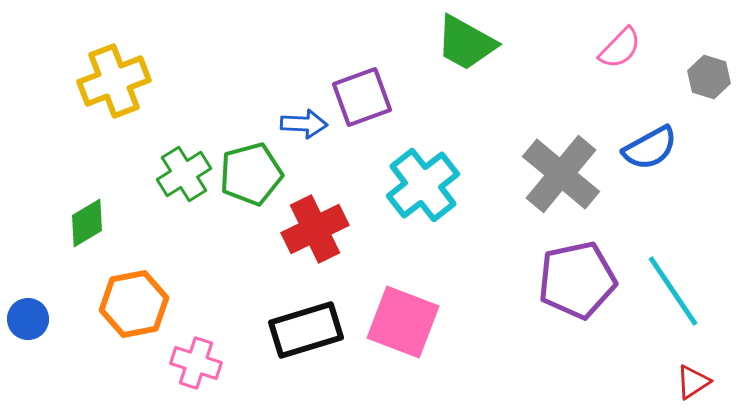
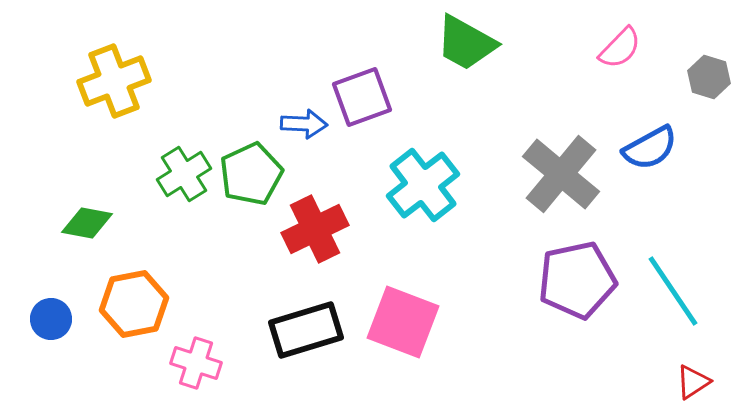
green pentagon: rotated 10 degrees counterclockwise
green diamond: rotated 42 degrees clockwise
blue circle: moved 23 px right
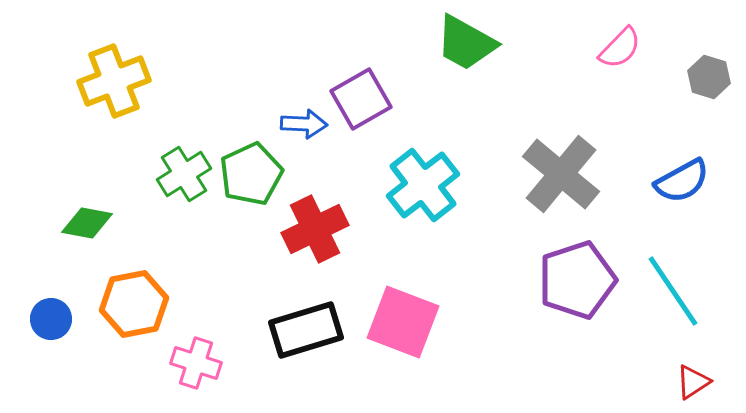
purple square: moved 1 px left, 2 px down; rotated 10 degrees counterclockwise
blue semicircle: moved 32 px right, 33 px down
purple pentagon: rotated 6 degrees counterclockwise
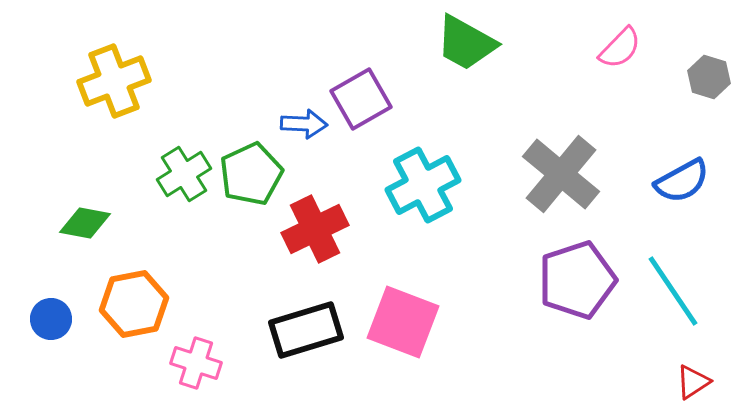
cyan cross: rotated 10 degrees clockwise
green diamond: moved 2 px left
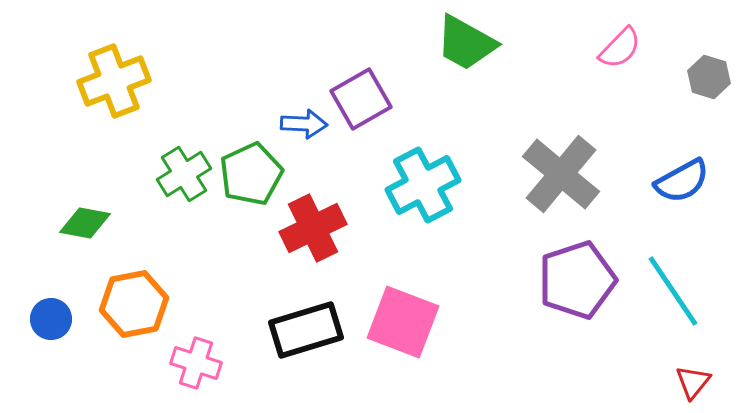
red cross: moved 2 px left, 1 px up
red triangle: rotated 18 degrees counterclockwise
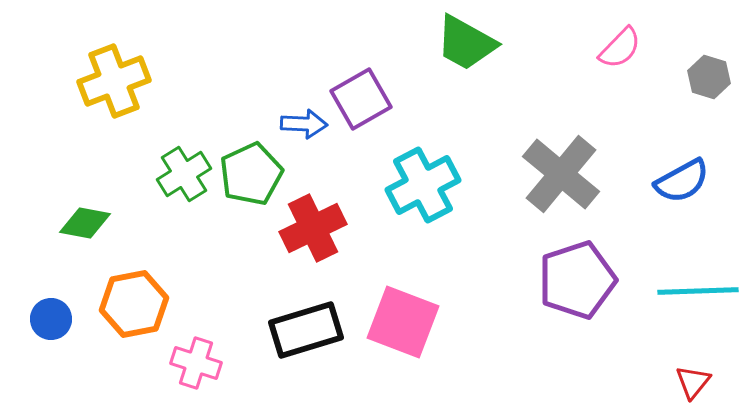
cyan line: moved 25 px right; rotated 58 degrees counterclockwise
